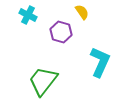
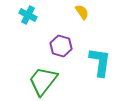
purple hexagon: moved 14 px down
cyan L-shape: rotated 16 degrees counterclockwise
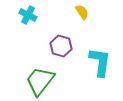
green trapezoid: moved 3 px left
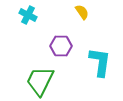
purple hexagon: rotated 15 degrees counterclockwise
green trapezoid: rotated 12 degrees counterclockwise
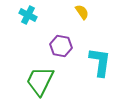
purple hexagon: rotated 10 degrees clockwise
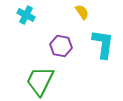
cyan cross: moved 2 px left
cyan L-shape: moved 3 px right, 18 px up
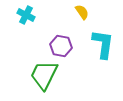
green trapezoid: moved 4 px right, 6 px up
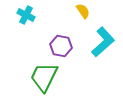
yellow semicircle: moved 1 px right, 1 px up
cyan L-shape: moved 2 px up; rotated 40 degrees clockwise
green trapezoid: moved 2 px down
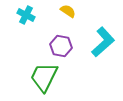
yellow semicircle: moved 15 px left; rotated 21 degrees counterclockwise
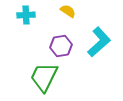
cyan cross: rotated 30 degrees counterclockwise
cyan L-shape: moved 4 px left
purple hexagon: rotated 20 degrees counterclockwise
